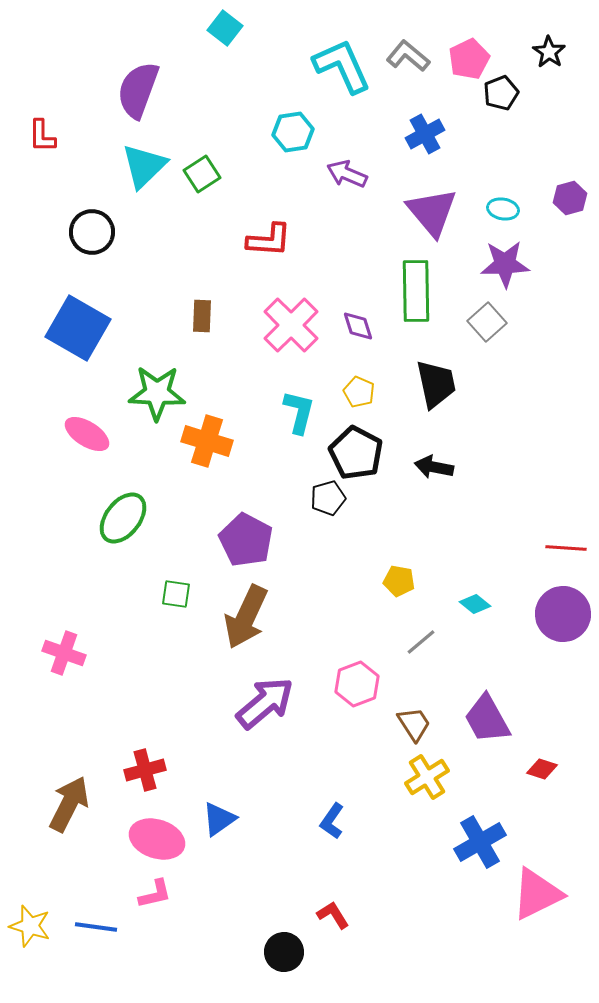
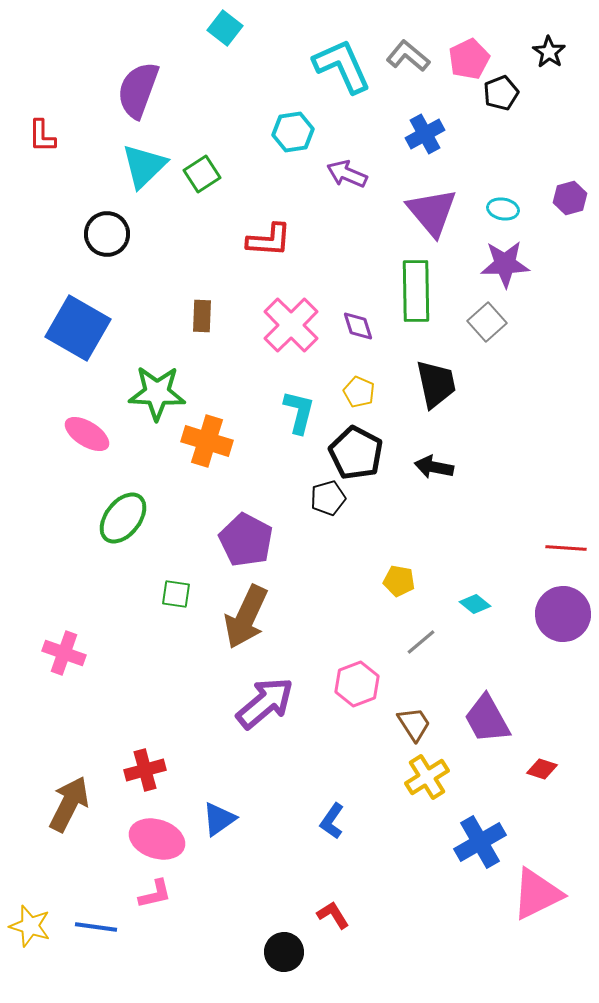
black circle at (92, 232): moved 15 px right, 2 px down
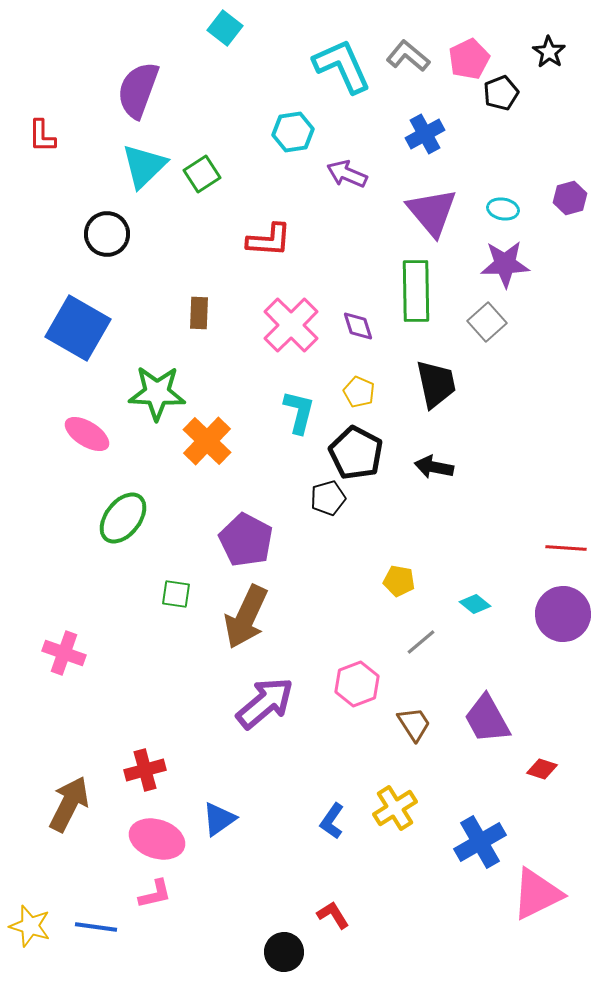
brown rectangle at (202, 316): moved 3 px left, 3 px up
orange cross at (207, 441): rotated 27 degrees clockwise
yellow cross at (427, 777): moved 32 px left, 31 px down
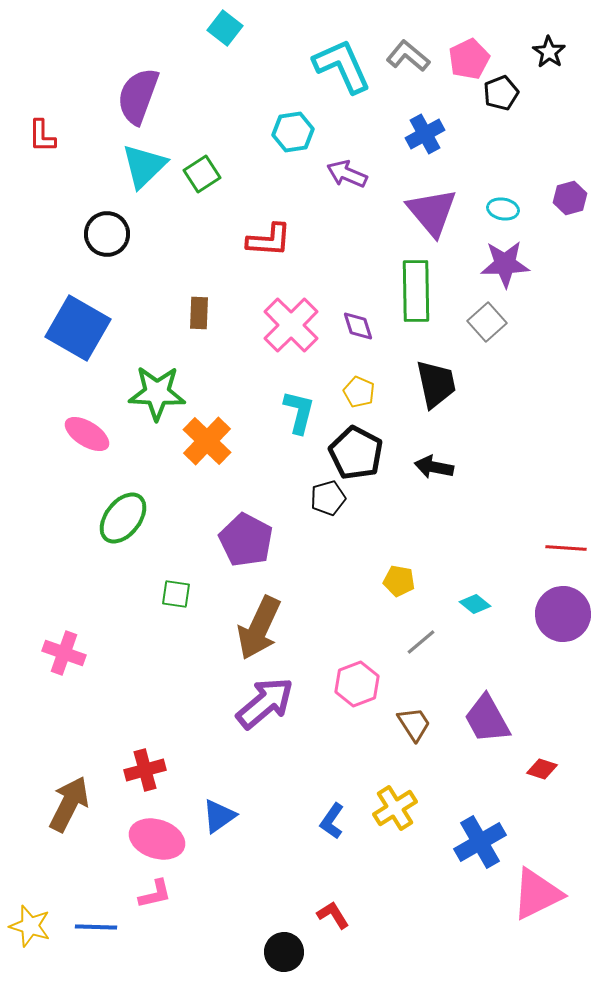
purple semicircle at (138, 90): moved 6 px down
brown arrow at (246, 617): moved 13 px right, 11 px down
blue triangle at (219, 819): moved 3 px up
blue line at (96, 927): rotated 6 degrees counterclockwise
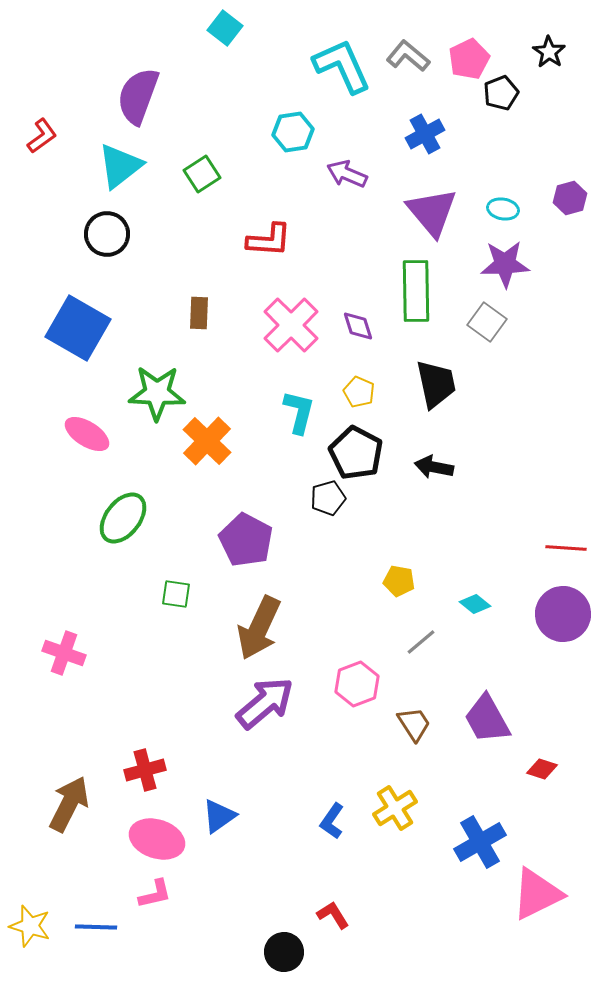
red L-shape at (42, 136): rotated 126 degrees counterclockwise
cyan triangle at (144, 166): moved 24 px left; rotated 6 degrees clockwise
gray square at (487, 322): rotated 12 degrees counterclockwise
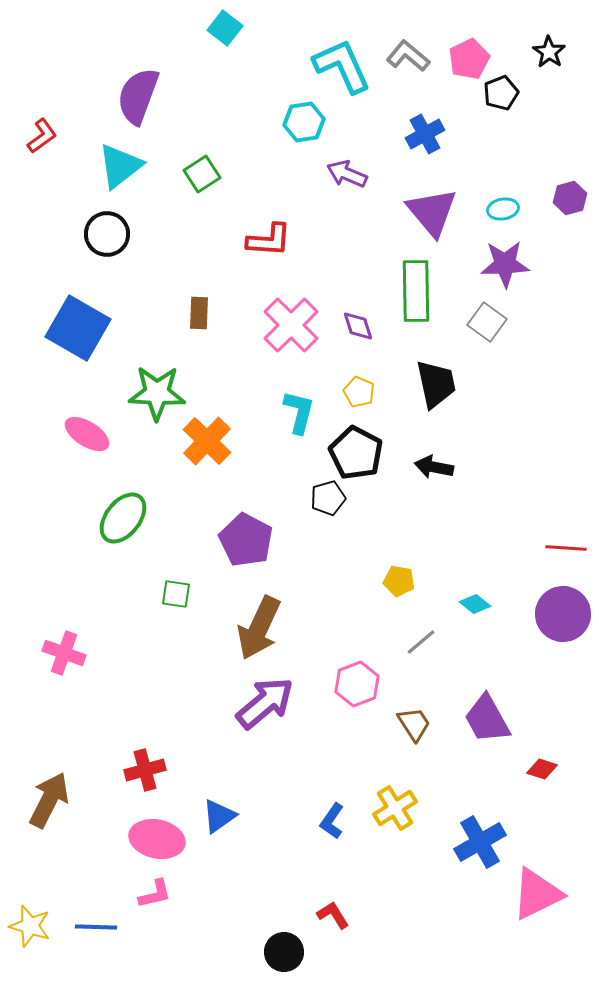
cyan hexagon at (293, 132): moved 11 px right, 10 px up
cyan ellipse at (503, 209): rotated 20 degrees counterclockwise
brown arrow at (69, 804): moved 20 px left, 4 px up
pink ellipse at (157, 839): rotated 6 degrees counterclockwise
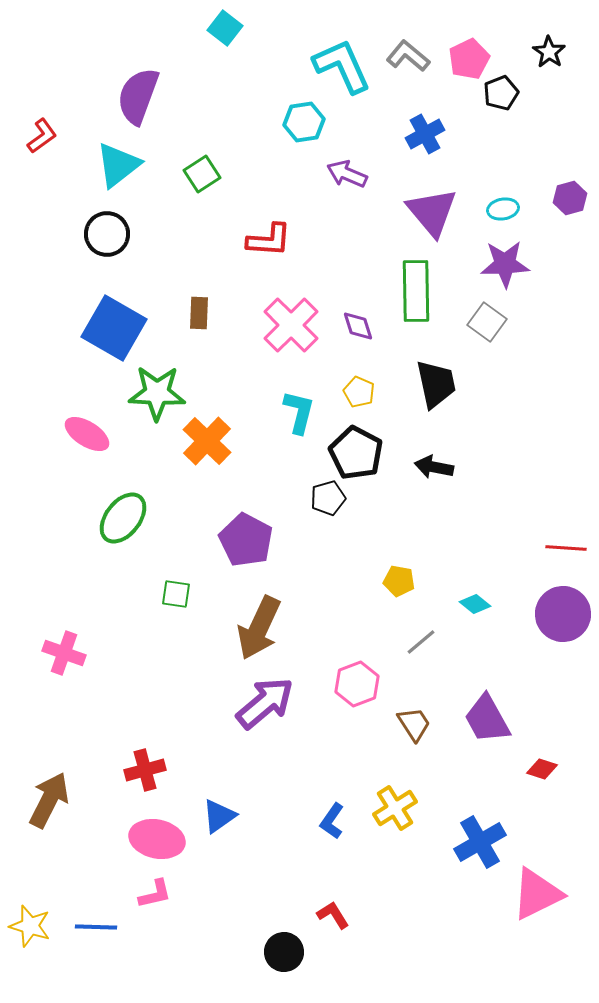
cyan triangle at (120, 166): moved 2 px left, 1 px up
blue square at (78, 328): moved 36 px right
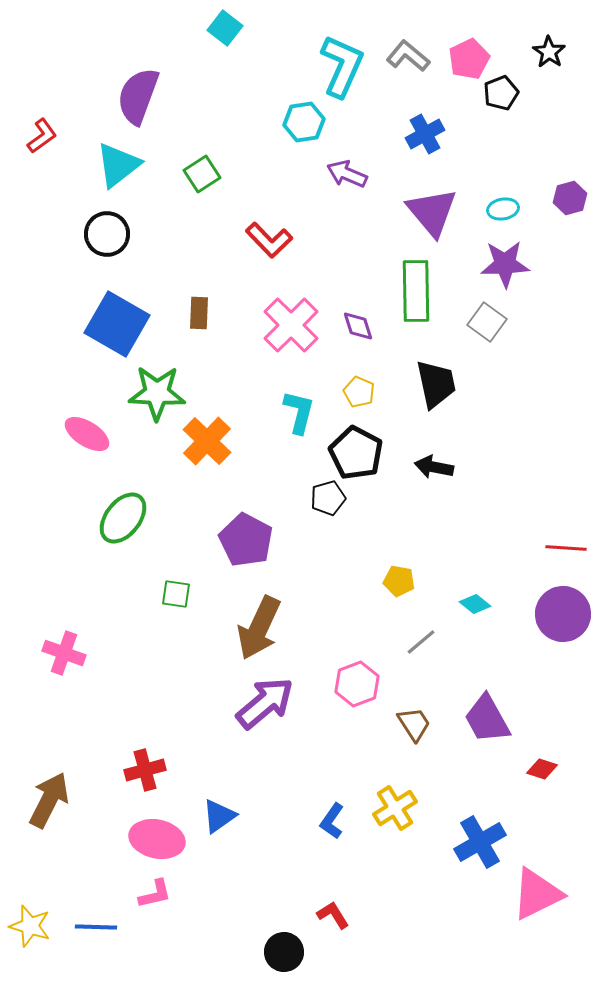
cyan L-shape at (342, 66): rotated 48 degrees clockwise
red L-shape at (269, 240): rotated 42 degrees clockwise
blue square at (114, 328): moved 3 px right, 4 px up
